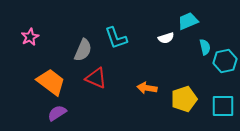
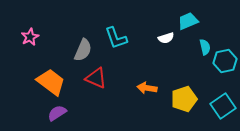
cyan square: rotated 35 degrees counterclockwise
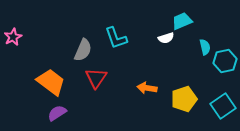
cyan trapezoid: moved 6 px left
pink star: moved 17 px left
red triangle: rotated 40 degrees clockwise
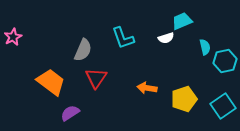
cyan L-shape: moved 7 px right
purple semicircle: moved 13 px right
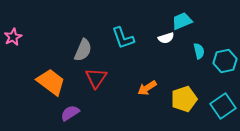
cyan semicircle: moved 6 px left, 4 px down
orange arrow: rotated 42 degrees counterclockwise
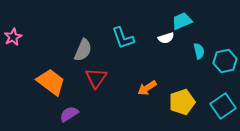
yellow pentagon: moved 2 px left, 3 px down
purple semicircle: moved 1 px left, 1 px down
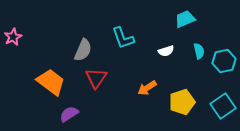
cyan trapezoid: moved 3 px right, 2 px up
white semicircle: moved 13 px down
cyan hexagon: moved 1 px left
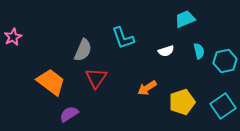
cyan hexagon: moved 1 px right
